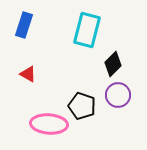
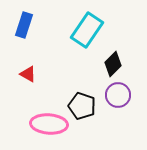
cyan rectangle: rotated 20 degrees clockwise
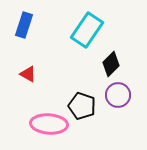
black diamond: moved 2 px left
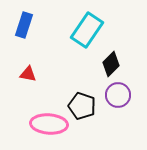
red triangle: rotated 18 degrees counterclockwise
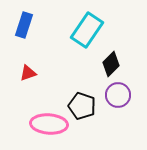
red triangle: moved 1 px up; rotated 30 degrees counterclockwise
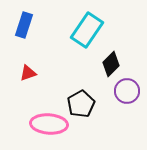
purple circle: moved 9 px right, 4 px up
black pentagon: moved 1 px left, 2 px up; rotated 24 degrees clockwise
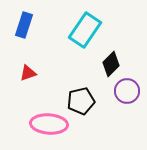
cyan rectangle: moved 2 px left
black pentagon: moved 3 px up; rotated 16 degrees clockwise
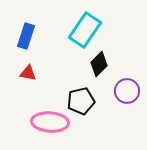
blue rectangle: moved 2 px right, 11 px down
black diamond: moved 12 px left
red triangle: rotated 30 degrees clockwise
pink ellipse: moved 1 px right, 2 px up
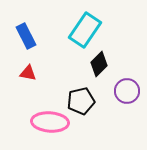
blue rectangle: rotated 45 degrees counterclockwise
